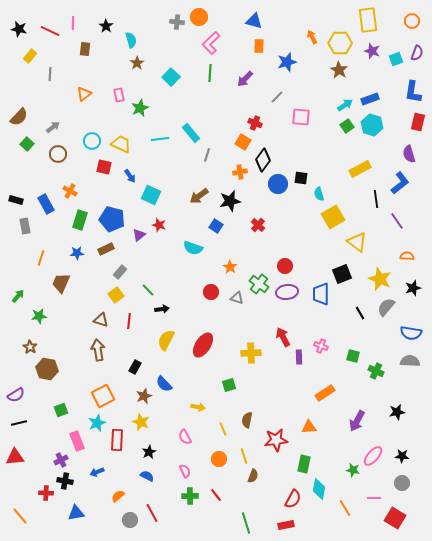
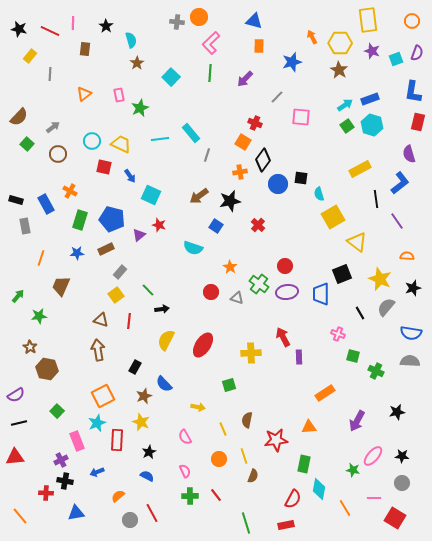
blue star at (287, 62): moved 5 px right
brown trapezoid at (61, 283): moved 3 px down
pink cross at (321, 346): moved 17 px right, 12 px up
green square at (61, 410): moved 4 px left, 1 px down; rotated 24 degrees counterclockwise
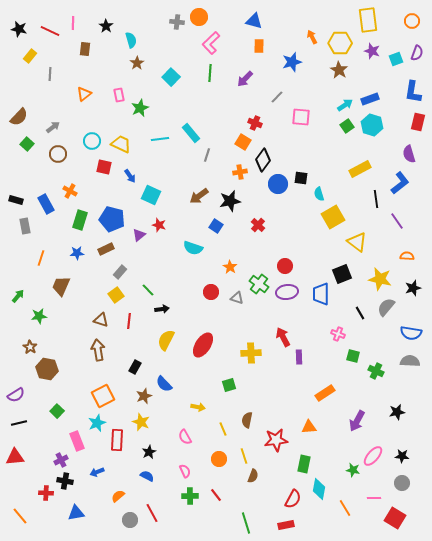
yellow star at (380, 279): rotated 10 degrees counterclockwise
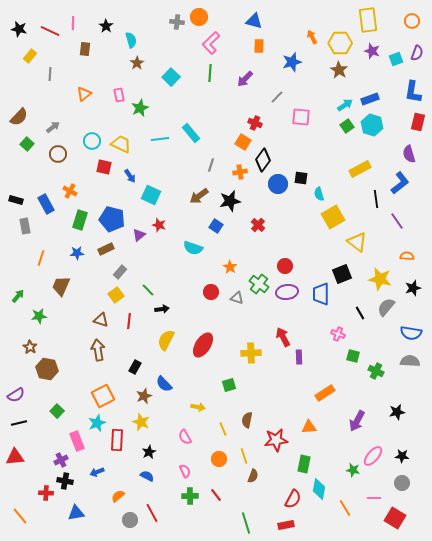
gray line at (207, 155): moved 4 px right, 10 px down
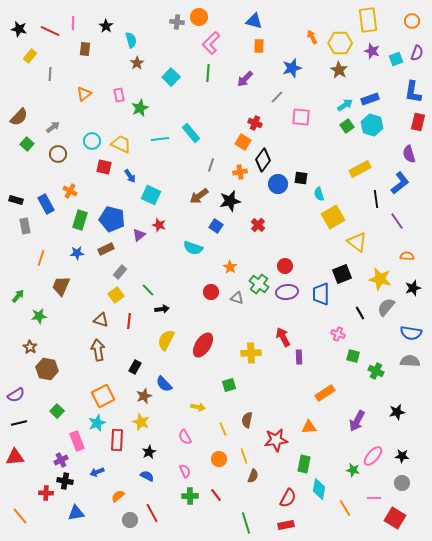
blue star at (292, 62): moved 6 px down
green line at (210, 73): moved 2 px left
red semicircle at (293, 499): moved 5 px left, 1 px up
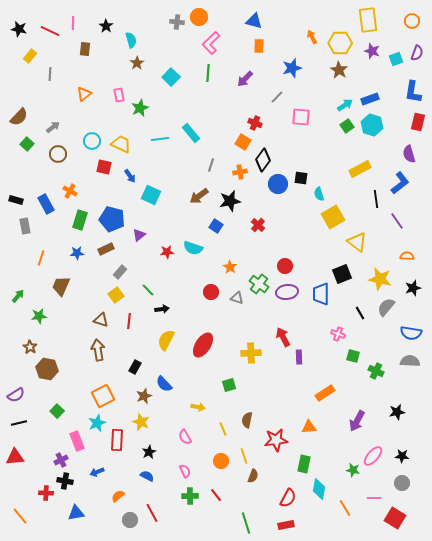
red star at (159, 225): moved 8 px right, 27 px down; rotated 24 degrees counterclockwise
orange circle at (219, 459): moved 2 px right, 2 px down
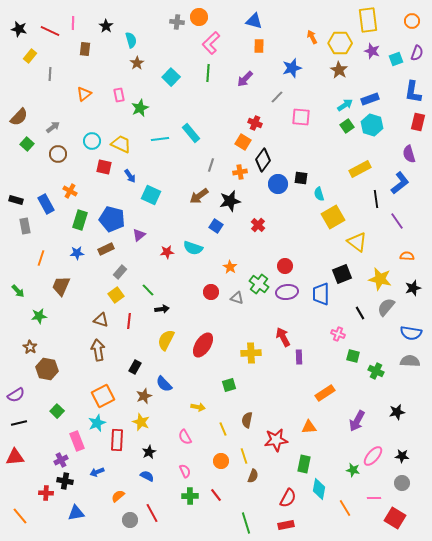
green arrow at (18, 296): moved 5 px up; rotated 96 degrees clockwise
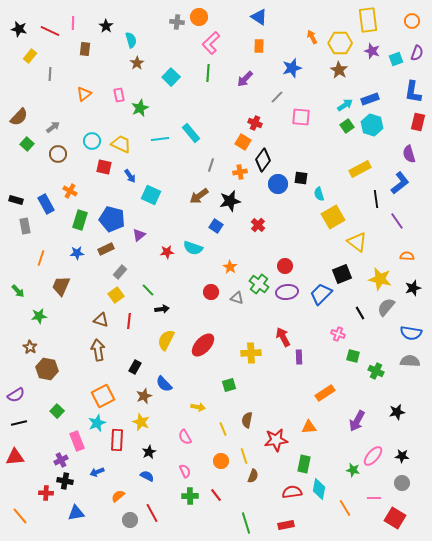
blue triangle at (254, 21): moved 5 px right, 4 px up; rotated 18 degrees clockwise
blue trapezoid at (321, 294): rotated 45 degrees clockwise
red ellipse at (203, 345): rotated 10 degrees clockwise
red semicircle at (288, 498): moved 4 px right, 6 px up; rotated 126 degrees counterclockwise
